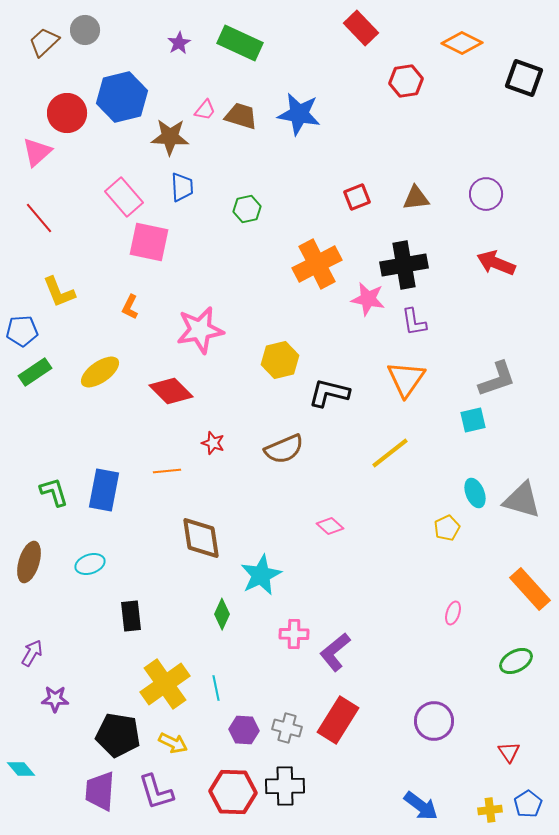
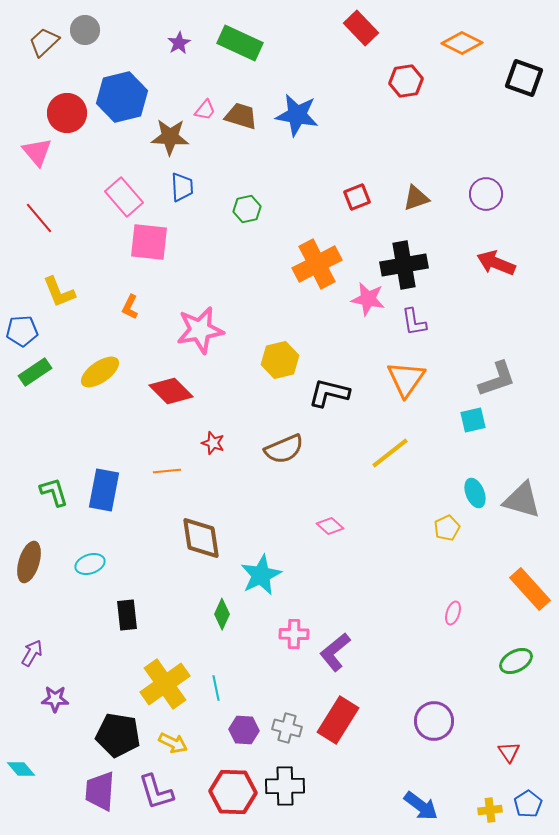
blue star at (299, 114): moved 2 px left, 1 px down
pink triangle at (37, 152): rotated 28 degrees counterclockwise
brown triangle at (416, 198): rotated 12 degrees counterclockwise
pink square at (149, 242): rotated 6 degrees counterclockwise
black rectangle at (131, 616): moved 4 px left, 1 px up
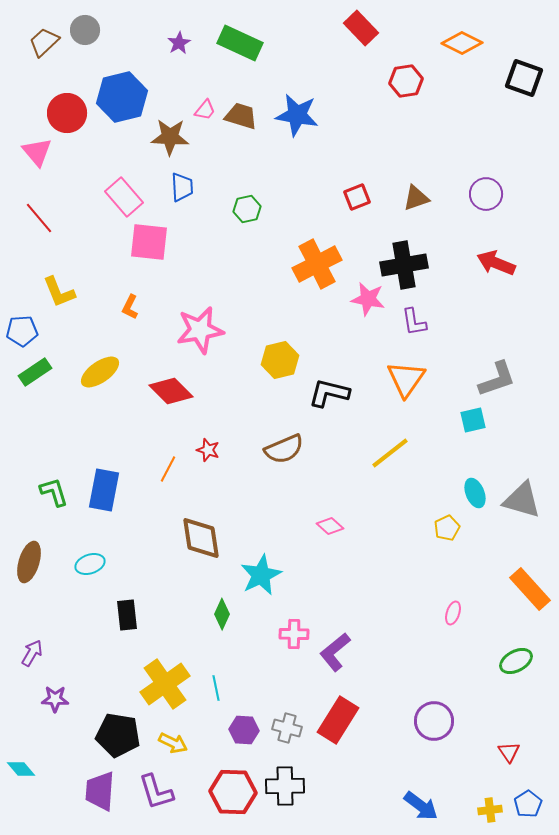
red star at (213, 443): moved 5 px left, 7 px down
orange line at (167, 471): moved 1 px right, 2 px up; rotated 56 degrees counterclockwise
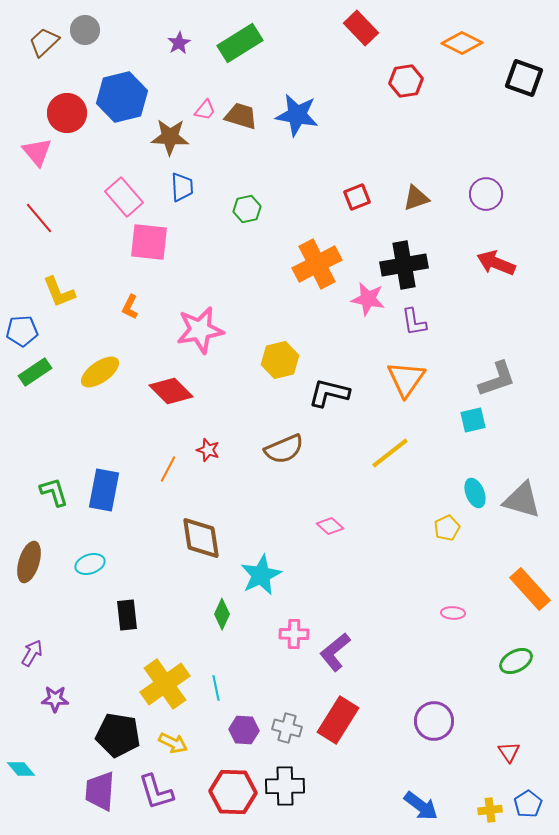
green rectangle at (240, 43): rotated 57 degrees counterclockwise
pink ellipse at (453, 613): rotated 75 degrees clockwise
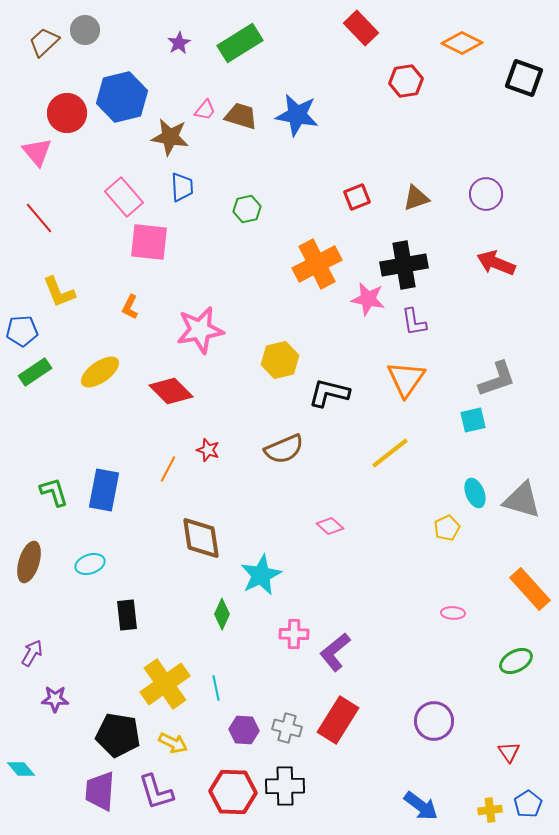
brown star at (170, 137): rotated 6 degrees clockwise
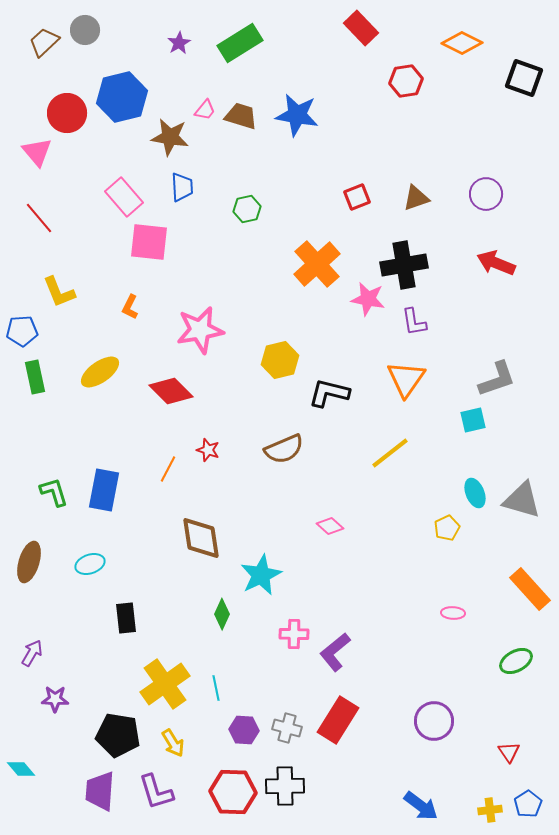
orange cross at (317, 264): rotated 15 degrees counterclockwise
green rectangle at (35, 372): moved 5 px down; rotated 68 degrees counterclockwise
black rectangle at (127, 615): moved 1 px left, 3 px down
yellow arrow at (173, 743): rotated 32 degrees clockwise
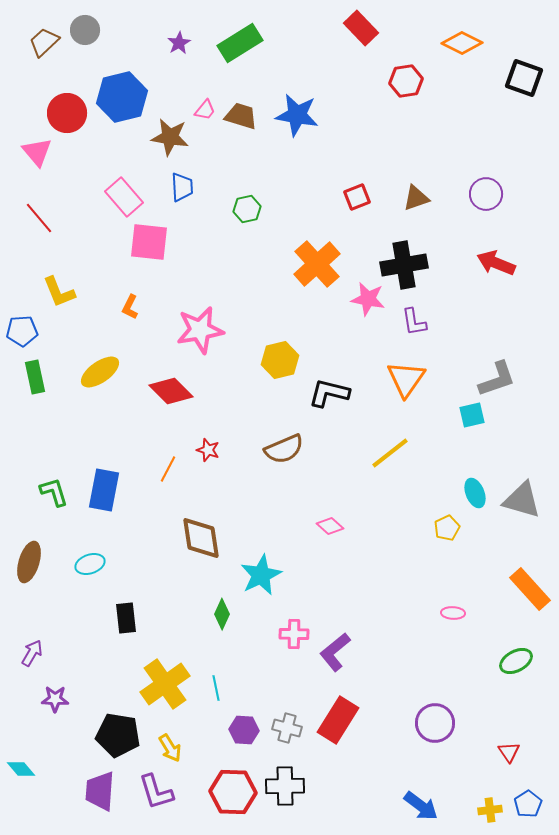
cyan square at (473, 420): moved 1 px left, 5 px up
purple circle at (434, 721): moved 1 px right, 2 px down
yellow arrow at (173, 743): moved 3 px left, 5 px down
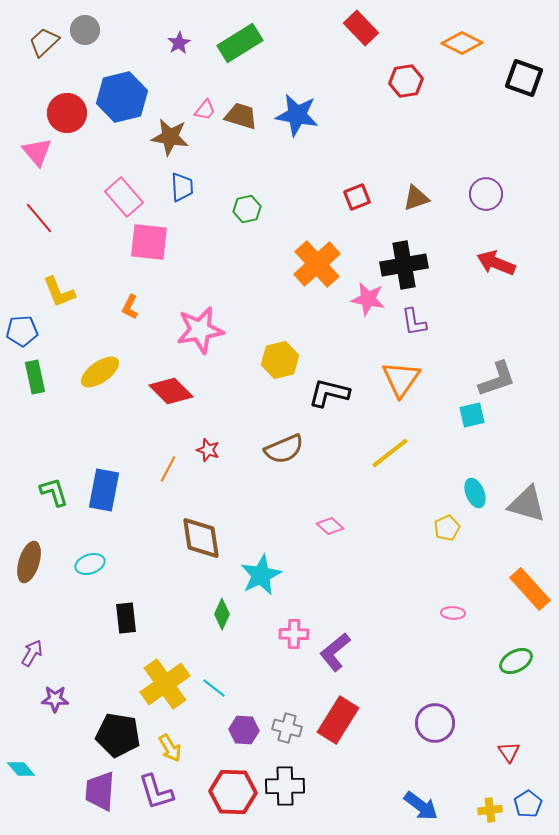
orange triangle at (406, 379): moved 5 px left
gray triangle at (522, 500): moved 5 px right, 4 px down
cyan line at (216, 688): moved 2 px left; rotated 40 degrees counterclockwise
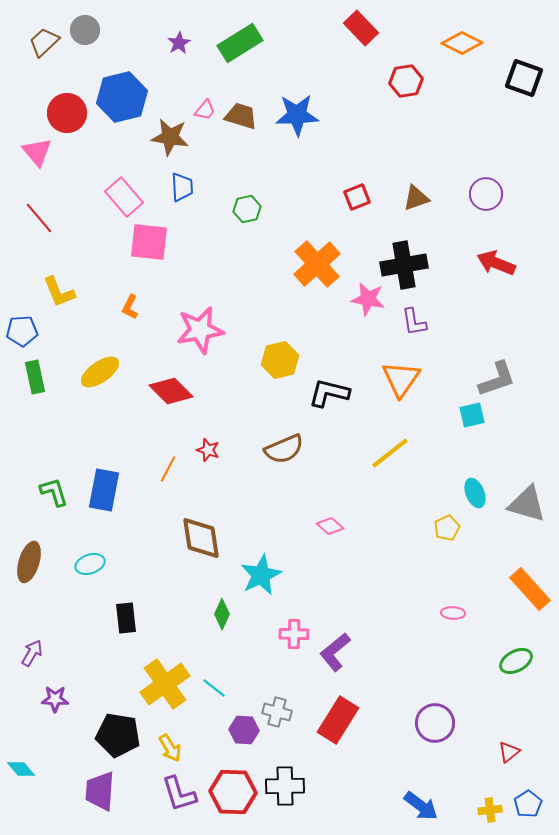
blue star at (297, 115): rotated 12 degrees counterclockwise
gray cross at (287, 728): moved 10 px left, 16 px up
red triangle at (509, 752): rotated 25 degrees clockwise
purple L-shape at (156, 792): moved 23 px right, 2 px down
